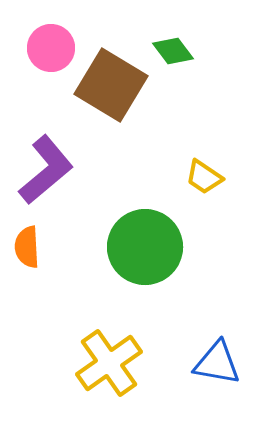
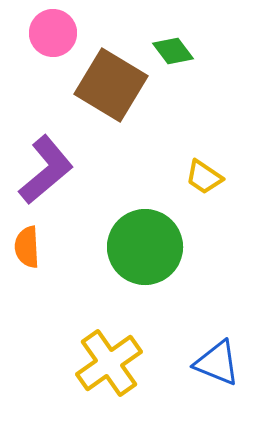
pink circle: moved 2 px right, 15 px up
blue triangle: rotated 12 degrees clockwise
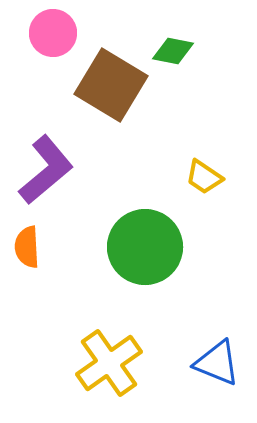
green diamond: rotated 42 degrees counterclockwise
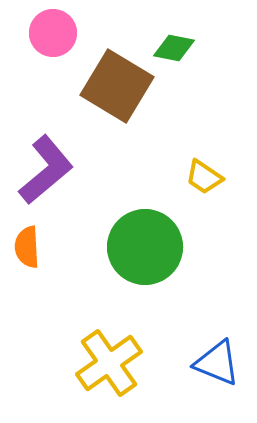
green diamond: moved 1 px right, 3 px up
brown square: moved 6 px right, 1 px down
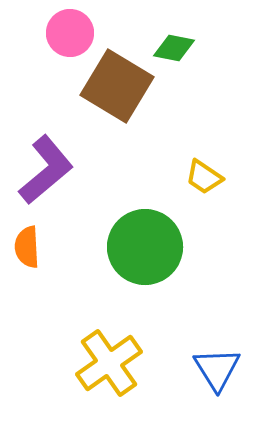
pink circle: moved 17 px right
blue triangle: moved 6 px down; rotated 36 degrees clockwise
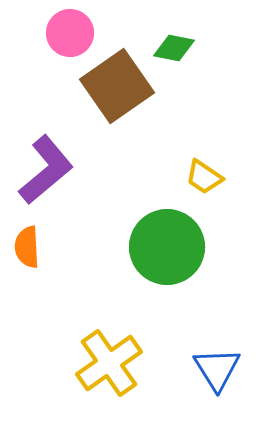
brown square: rotated 24 degrees clockwise
green circle: moved 22 px right
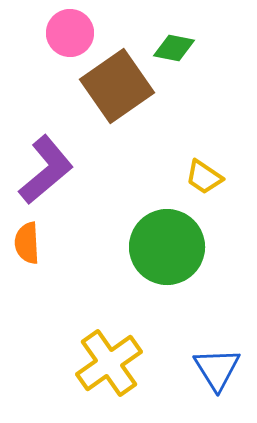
orange semicircle: moved 4 px up
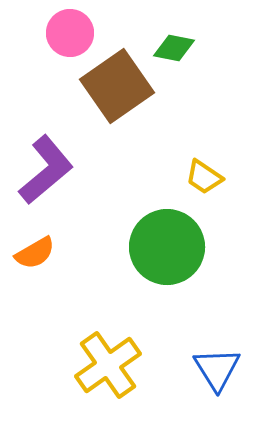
orange semicircle: moved 8 px right, 10 px down; rotated 117 degrees counterclockwise
yellow cross: moved 1 px left, 2 px down
